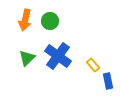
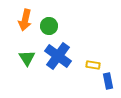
green circle: moved 1 px left, 5 px down
green triangle: rotated 18 degrees counterclockwise
yellow rectangle: rotated 40 degrees counterclockwise
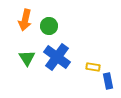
blue cross: moved 1 px left, 1 px down
yellow rectangle: moved 2 px down
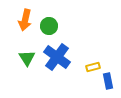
yellow rectangle: rotated 24 degrees counterclockwise
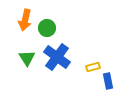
green circle: moved 2 px left, 2 px down
